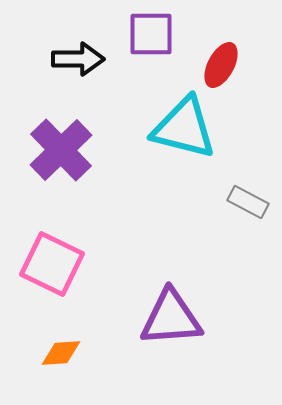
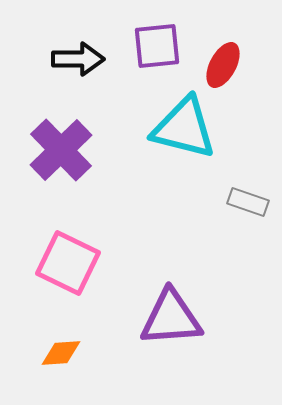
purple square: moved 6 px right, 12 px down; rotated 6 degrees counterclockwise
red ellipse: moved 2 px right
gray rectangle: rotated 9 degrees counterclockwise
pink square: moved 16 px right, 1 px up
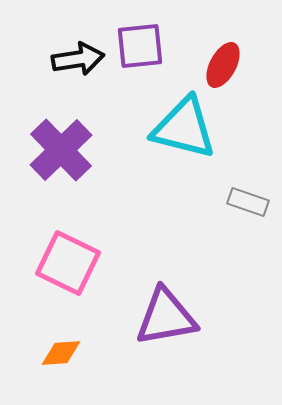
purple square: moved 17 px left
black arrow: rotated 9 degrees counterclockwise
purple triangle: moved 5 px left, 1 px up; rotated 6 degrees counterclockwise
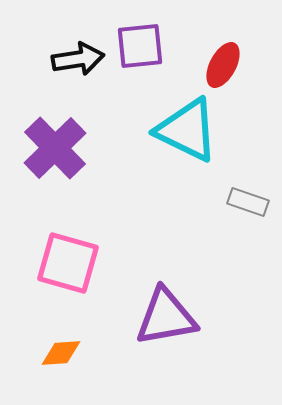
cyan triangle: moved 3 px right, 2 px down; rotated 12 degrees clockwise
purple cross: moved 6 px left, 2 px up
pink square: rotated 10 degrees counterclockwise
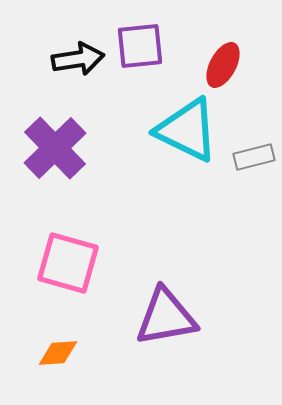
gray rectangle: moved 6 px right, 45 px up; rotated 33 degrees counterclockwise
orange diamond: moved 3 px left
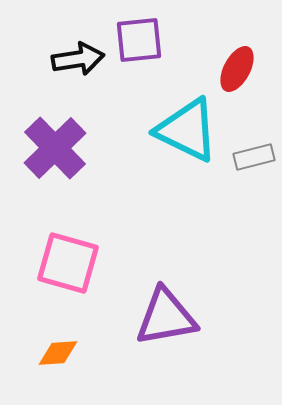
purple square: moved 1 px left, 6 px up
red ellipse: moved 14 px right, 4 px down
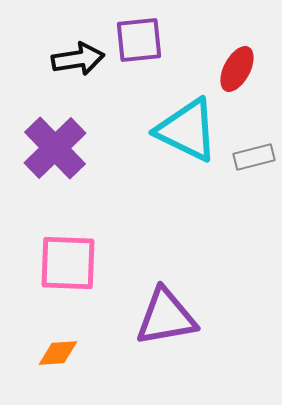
pink square: rotated 14 degrees counterclockwise
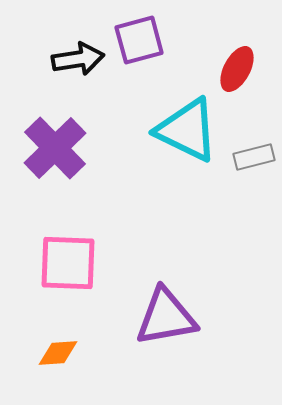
purple square: rotated 9 degrees counterclockwise
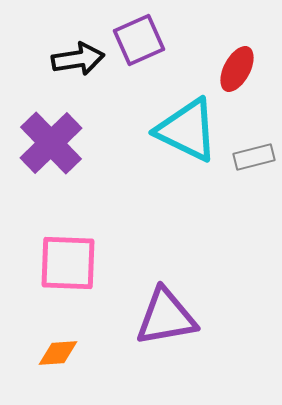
purple square: rotated 9 degrees counterclockwise
purple cross: moved 4 px left, 5 px up
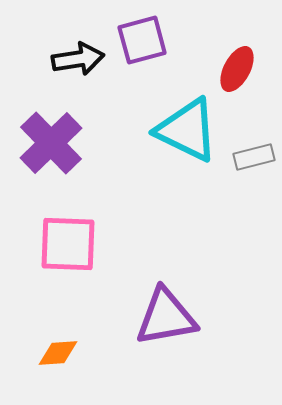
purple square: moved 3 px right; rotated 9 degrees clockwise
pink square: moved 19 px up
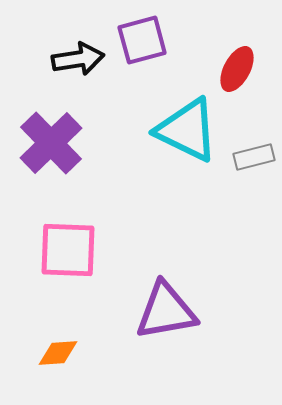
pink square: moved 6 px down
purple triangle: moved 6 px up
